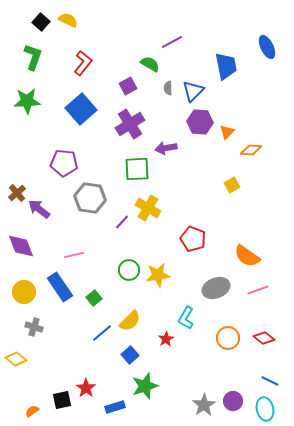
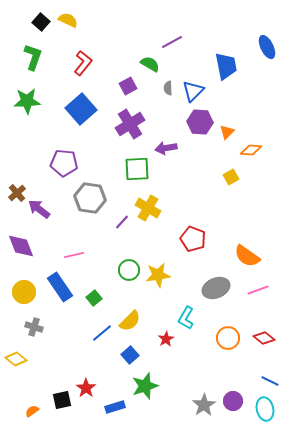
yellow square at (232, 185): moved 1 px left, 8 px up
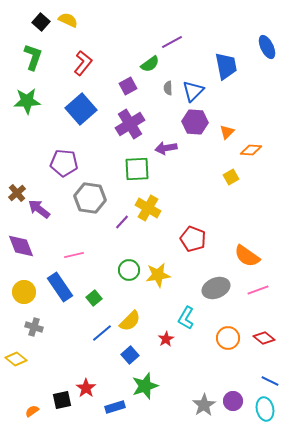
green semicircle at (150, 64): rotated 114 degrees clockwise
purple hexagon at (200, 122): moved 5 px left
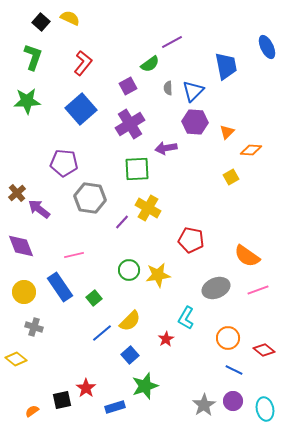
yellow semicircle at (68, 20): moved 2 px right, 2 px up
red pentagon at (193, 239): moved 2 px left, 1 px down; rotated 10 degrees counterclockwise
red diamond at (264, 338): moved 12 px down
blue line at (270, 381): moved 36 px left, 11 px up
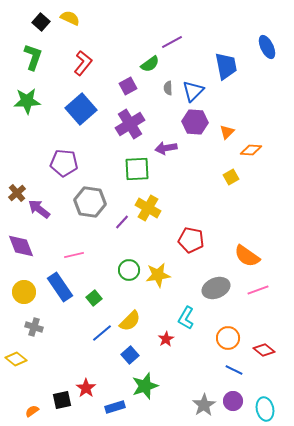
gray hexagon at (90, 198): moved 4 px down
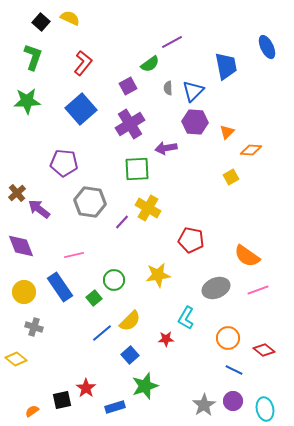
green circle at (129, 270): moved 15 px left, 10 px down
red star at (166, 339): rotated 28 degrees clockwise
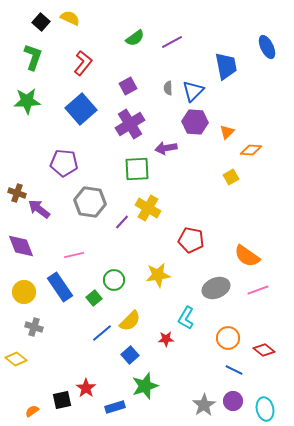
green semicircle at (150, 64): moved 15 px left, 26 px up
brown cross at (17, 193): rotated 30 degrees counterclockwise
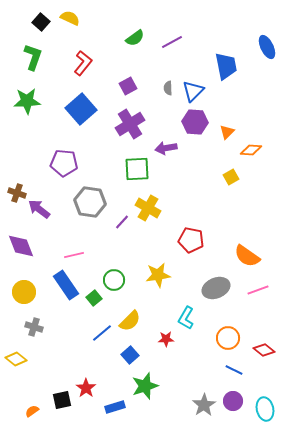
blue rectangle at (60, 287): moved 6 px right, 2 px up
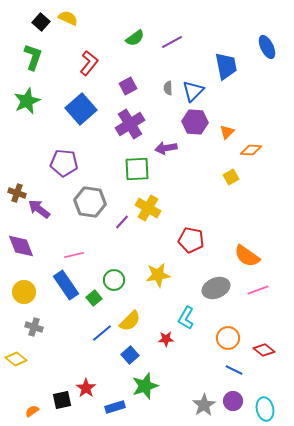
yellow semicircle at (70, 18): moved 2 px left
red L-shape at (83, 63): moved 6 px right
green star at (27, 101): rotated 20 degrees counterclockwise
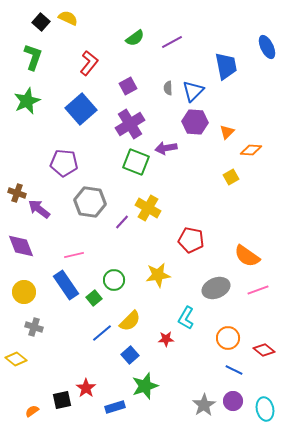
green square at (137, 169): moved 1 px left, 7 px up; rotated 24 degrees clockwise
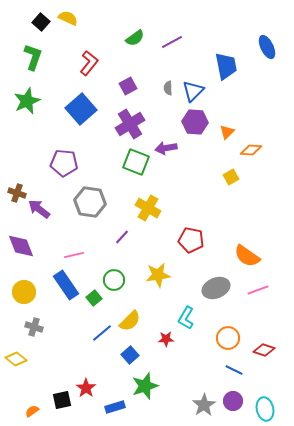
purple line at (122, 222): moved 15 px down
red diamond at (264, 350): rotated 20 degrees counterclockwise
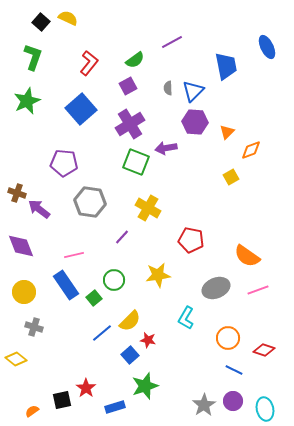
green semicircle at (135, 38): moved 22 px down
orange diamond at (251, 150): rotated 25 degrees counterclockwise
red star at (166, 339): moved 18 px left, 1 px down; rotated 14 degrees clockwise
